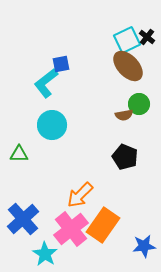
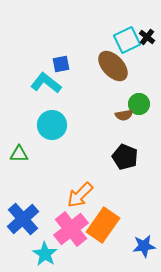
brown ellipse: moved 15 px left
cyan L-shape: rotated 76 degrees clockwise
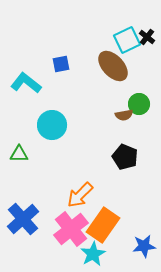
cyan L-shape: moved 20 px left
cyan star: moved 48 px right; rotated 10 degrees clockwise
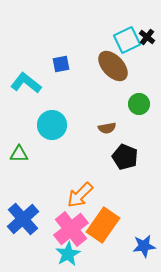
brown semicircle: moved 17 px left, 13 px down
cyan star: moved 25 px left
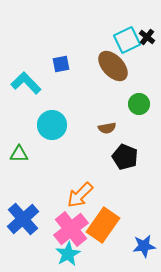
cyan L-shape: rotated 8 degrees clockwise
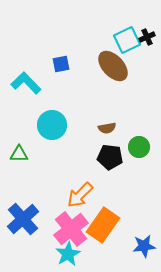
black cross: rotated 28 degrees clockwise
green circle: moved 43 px down
black pentagon: moved 15 px left; rotated 15 degrees counterclockwise
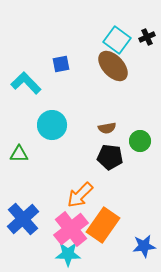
cyan square: moved 10 px left; rotated 28 degrees counterclockwise
green circle: moved 1 px right, 6 px up
cyan star: rotated 30 degrees clockwise
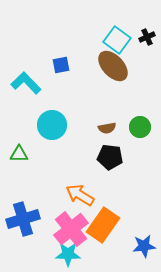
blue square: moved 1 px down
green circle: moved 14 px up
orange arrow: rotated 76 degrees clockwise
blue cross: rotated 24 degrees clockwise
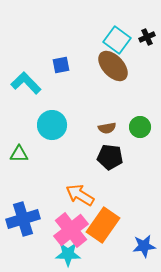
pink cross: moved 1 px down
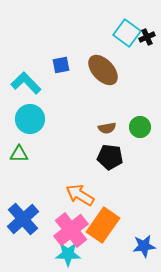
cyan square: moved 10 px right, 7 px up
brown ellipse: moved 10 px left, 4 px down
cyan circle: moved 22 px left, 6 px up
blue cross: rotated 24 degrees counterclockwise
